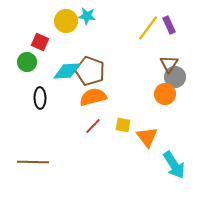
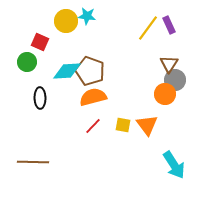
gray circle: moved 3 px down
orange triangle: moved 12 px up
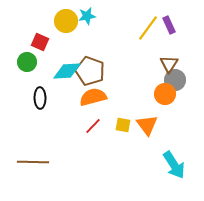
cyan star: rotated 18 degrees counterclockwise
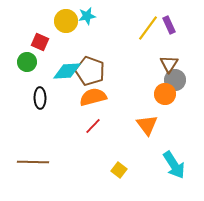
yellow square: moved 4 px left, 45 px down; rotated 28 degrees clockwise
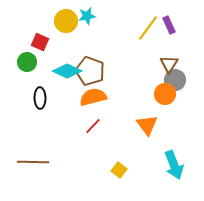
cyan diamond: rotated 28 degrees clockwise
cyan arrow: rotated 12 degrees clockwise
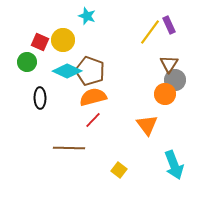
cyan star: rotated 30 degrees clockwise
yellow circle: moved 3 px left, 19 px down
yellow line: moved 2 px right, 4 px down
red line: moved 6 px up
brown line: moved 36 px right, 14 px up
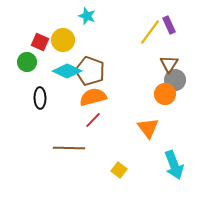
orange triangle: moved 1 px right, 3 px down
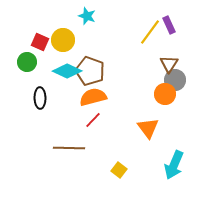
cyan arrow: rotated 44 degrees clockwise
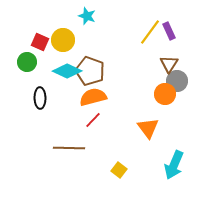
purple rectangle: moved 6 px down
gray circle: moved 2 px right, 1 px down
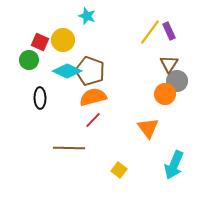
green circle: moved 2 px right, 2 px up
